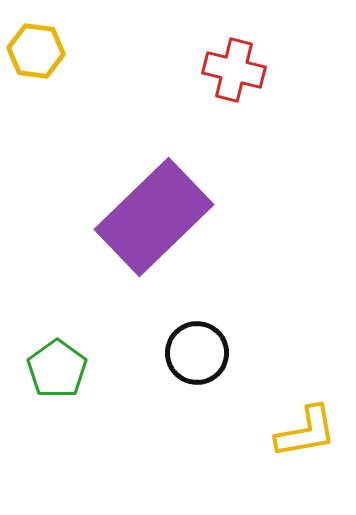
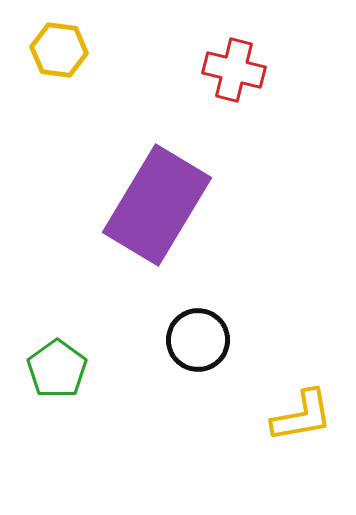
yellow hexagon: moved 23 px right, 1 px up
purple rectangle: moved 3 px right, 12 px up; rotated 15 degrees counterclockwise
black circle: moved 1 px right, 13 px up
yellow L-shape: moved 4 px left, 16 px up
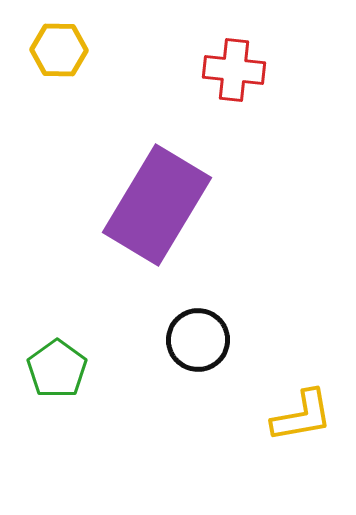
yellow hexagon: rotated 6 degrees counterclockwise
red cross: rotated 8 degrees counterclockwise
